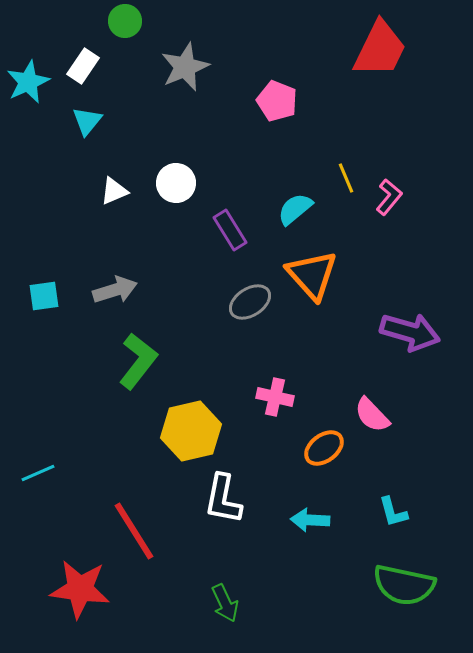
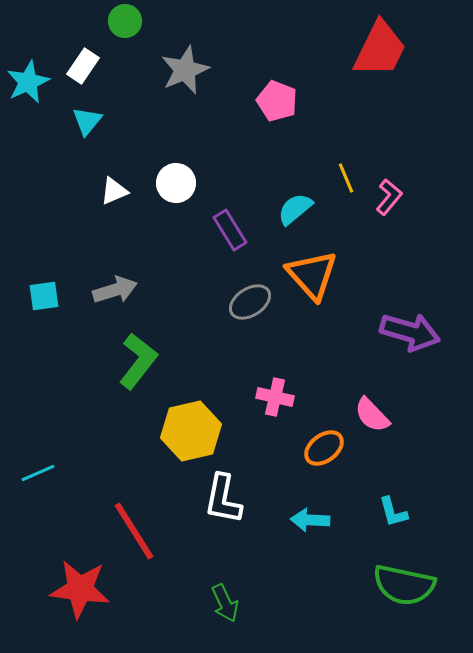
gray star: moved 3 px down
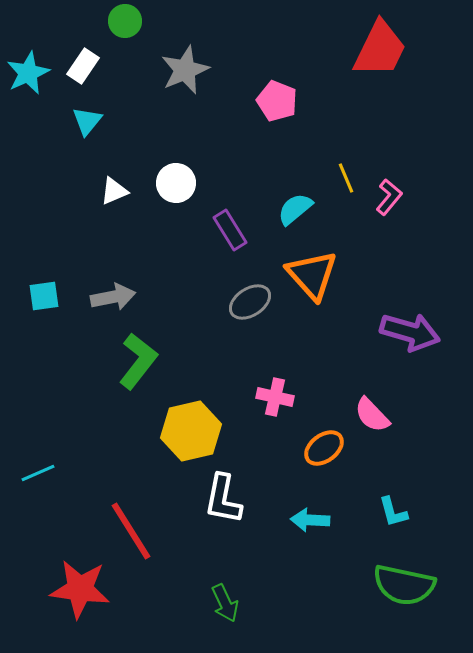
cyan star: moved 9 px up
gray arrow: moved 2 px left, 7 px down; rotated 6 degrees clockwise
red line: moved 3 px left
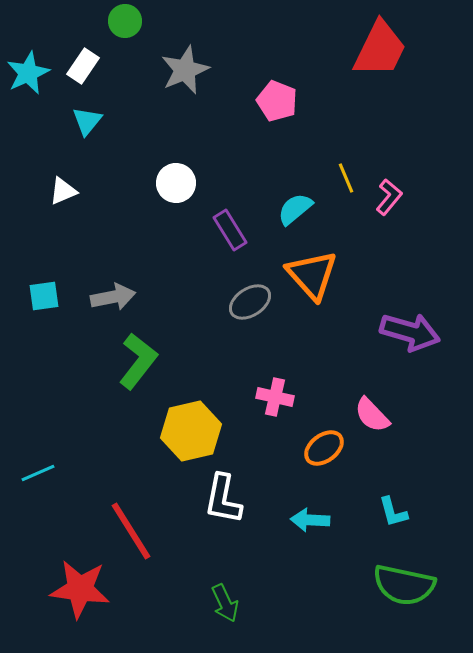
white triangle: moved 51 px left
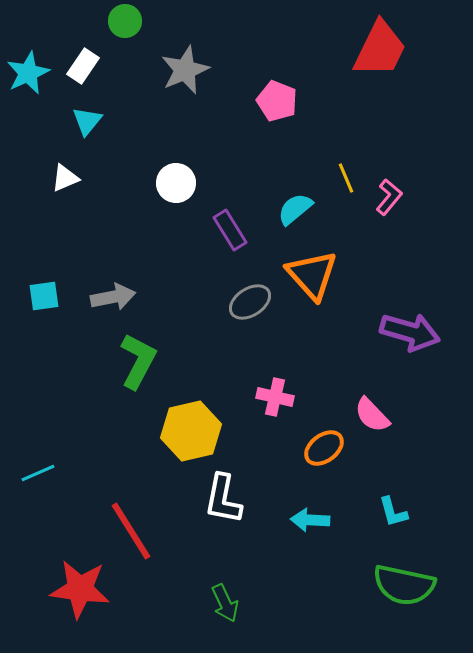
white triangle: moved 2 px right, 13 px up
green L-shape: rotated 10 degrees counterclockwise
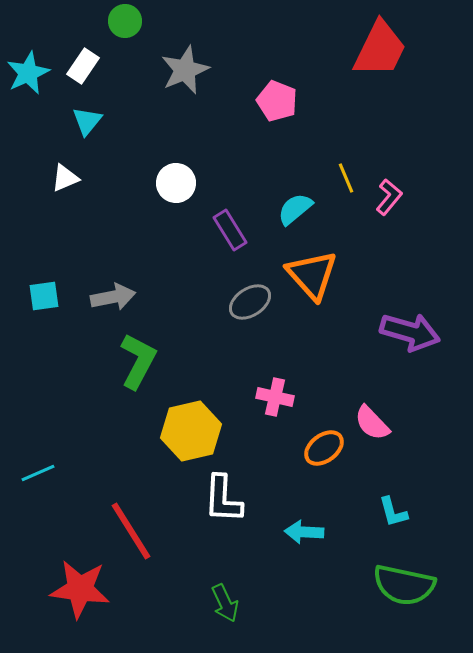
pink semicircle: moved 8 px down
white L-shape: rotated 8 degrees counterclockwise
cyan arrow: moved 6 px left, 12 px down
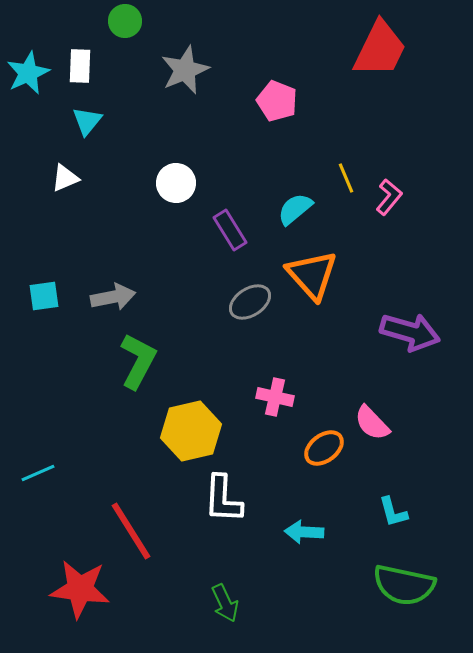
white rectangle: moved 3 px left; rotated 32 degrees counterclockwise
